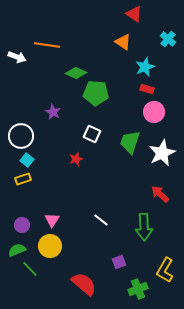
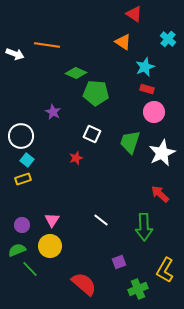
white arrow: moved 2 px left, 3 px up
red star: moved 1 px up
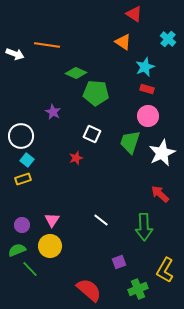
pink circle: moved 6 px left, 4 px down
red semicircle: moved 5 px right, 6 px down
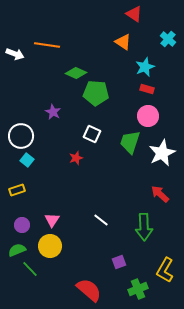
yellow rectangle: moved 6 px left, 11 px down
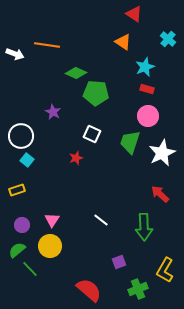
green semicircle: rotated 18 degrees counterclockwise
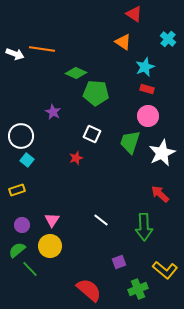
orange line: moved 5 px left, 4 px down
yellow L-shape: rotated 80 degrees counterclockwise
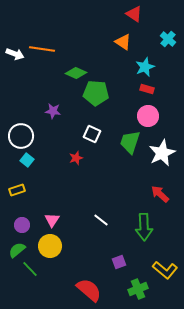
purple star: moved 1 px up; rotated 21 degrees counterclockwise
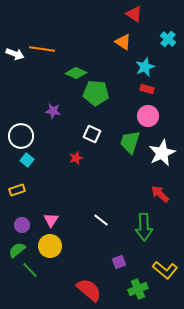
pink triangle: moved 1 px left
green line: moved 1 px down
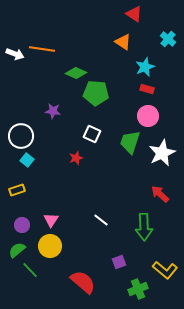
red semicircle: moved 6 px left, 8 px up
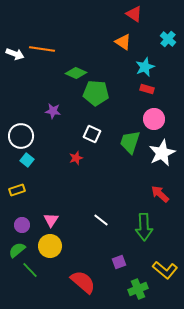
pink circle: moved 6 px right, 3 px down
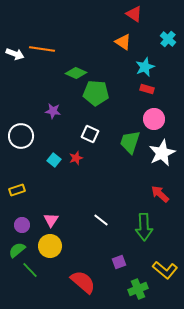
white square: moved 2 px left
cyan square: moved 27 px right
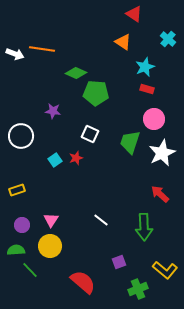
cyan square: moved 1 px right; rotated 16 degrees clockwise
green semicircle: moved 1 px left; rotated 36 degrees clockwise
